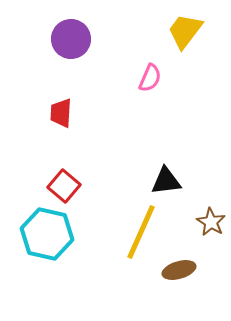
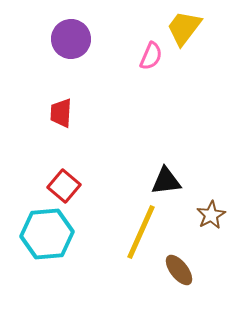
yellow trapezoid: moved 1 px left, 3 px up
pink semicircle: moved 1 px right, 22 px up
brown star: moved 7 px up; rotated 12 degrees clockwise
cyan hexagon: rotated 18 degrees counterclockwise
brown ellipse: rotated 68 degrees clockwise
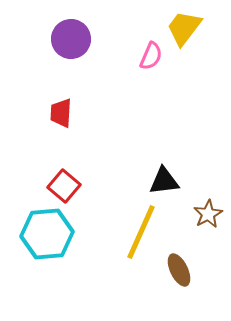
black triangle: moved 2 px left
brown star: moved 3 px left, 1 px up
brown ellipse: rotated 12 degrees clockwise
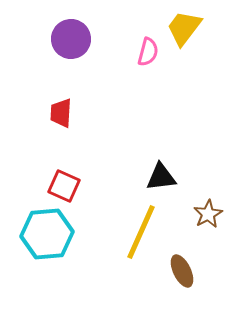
pink semicircle: moved 3 px left, 4 px up; rotated 8 degrees counterclockwise
black triangle: moved 3 px left, 4 px up
red square: rotated 16 degrees counterclockwise
brown ellipse: moved 3 px right, 1 px down
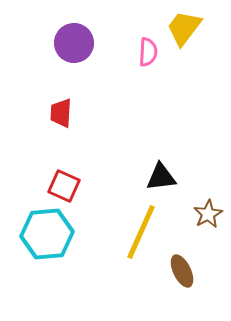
purple circle: moved 3 px right, 4 px down
pink semicircle: rotated 12 degrees counterclockwise
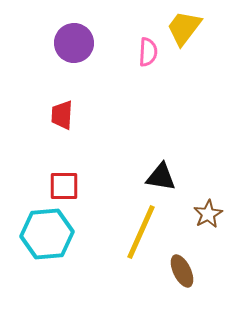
red trapezoid: moved 1 px right, 2 px down
black triangle: rotated 16 degrees clockwise
red square: rotated 24 degrees counterclockwise
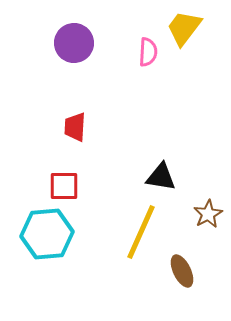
red trapezoid: moved 13 px right, 12 px down
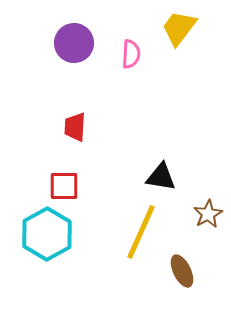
yellow trapezoid: moved 5 px left
pink semicircle: moved 17 px left, 2 px down
cyan hexagon: rotated 24 degrees counterclockwise
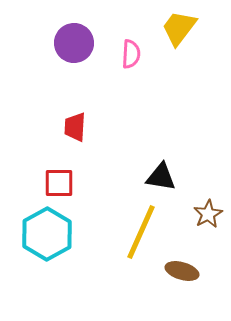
red square: moved 5 px left, 3 px up
brown ellipse: rotated 48 degrees counterclockwise
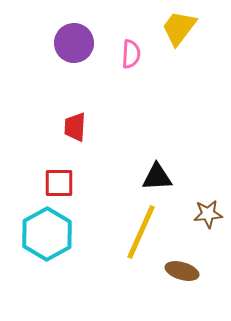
black triangle: moved 4 px left; rotated 12 degrees counterclockwise
brown star: rotated 24 degrees clockwise
